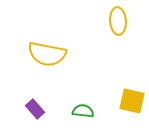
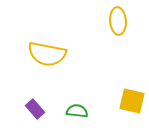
green semicircle: moved 6 px left
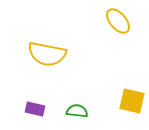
yellow ellipse: rotated 36 degrees counterclockwise
purple rectangle: rotated 36 degrees counterclockwise
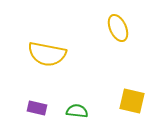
yellow ellipse: moved 7 px down; rotated 16 degrees clockwise
purple rectangle: moved 2 px right, 1 px up
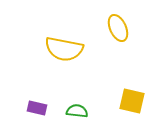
yellow semicircle: moved 17 px right, 5 px up
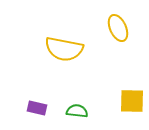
yellow square: rotated 12 degrees counterclockwise
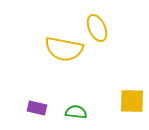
yellow ellipse: moved 21 px left
green semicircle: moved 1 px left, 1 px down
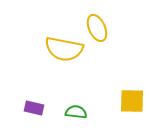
purple rectangle: moved 3 px left
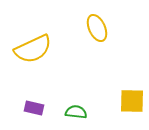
yellow semicircle: moved 31 px left; rotated 36 degrees counterclockwise
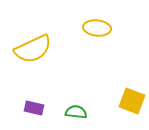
yellow ellipse: rotated 60 degrees counterclockwise
yellow square: rotated 20 degrees clockwise
